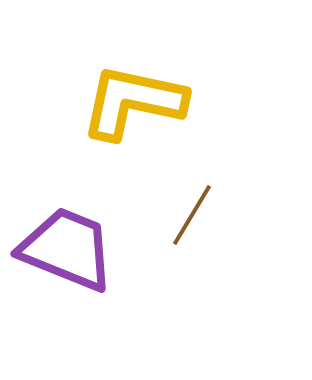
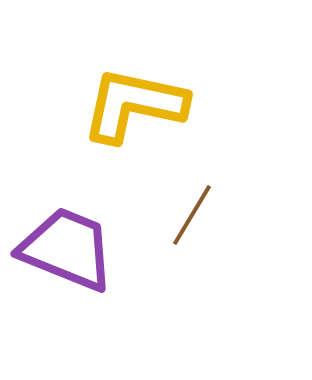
yellow L-shape: moved 1 px right, 3 px down
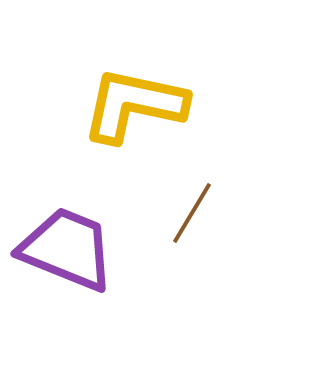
brown line: moved 2 px up
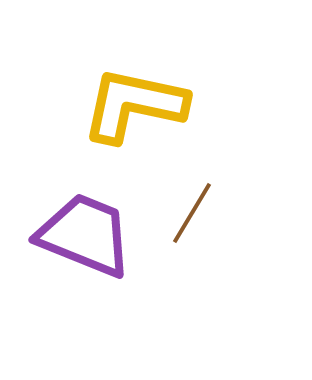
purple trapezoid: moved 18 px right, 14 px up
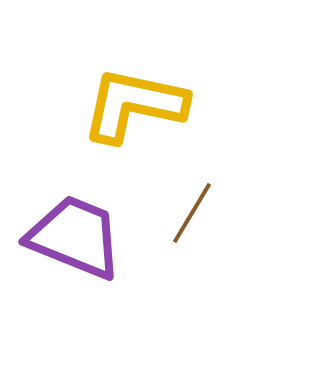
purple trapezoid: moved 10 px left, 2 px down
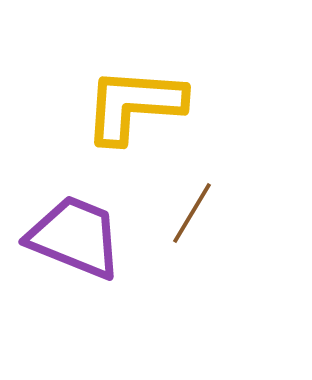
yellow L-shape: rotated 8 degrees counterclockwise
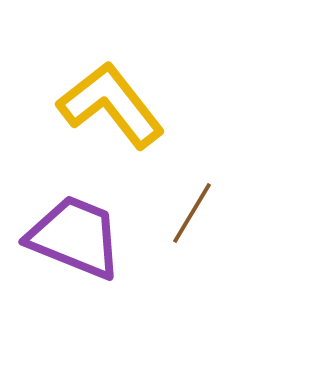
yellow L-shape: moved 23 px left; rotated 48 degrees clockwise
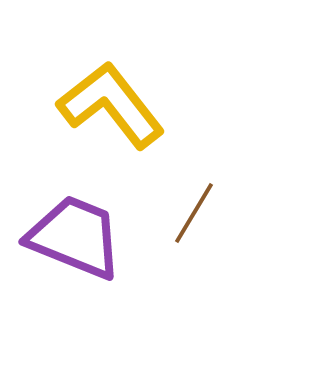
brown line: moved 2 px right
